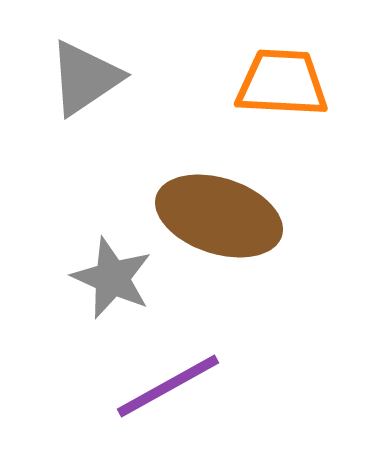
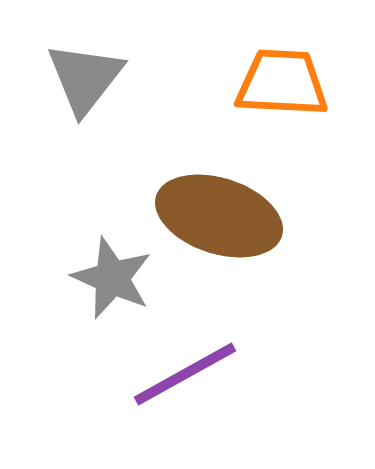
gray triangle: rotated 18 degrees counterclockwise
purple line: moved 17 px right, 12 px up
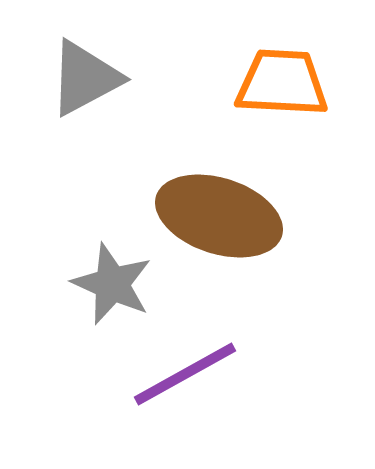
gray triangle: rotated 24 degrees clockwise
gray star: moved 6 px down
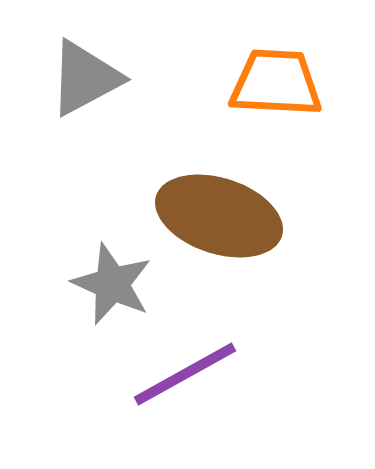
orange trapezoid: moved 6 px left
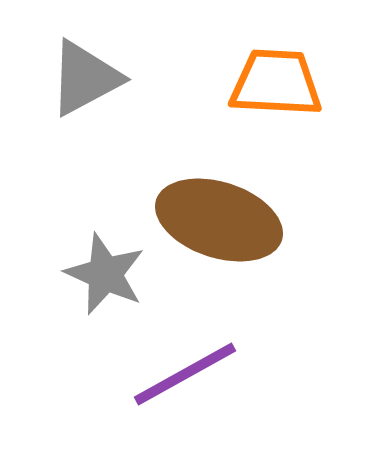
brown ellipse: moved 4 px down
gray star: moved 7 px left, 10 px up
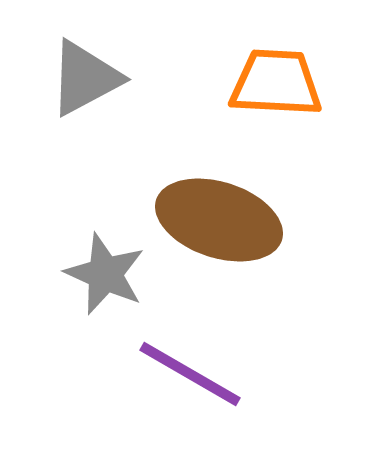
purple line: moved 5 px right; rotated 59 degrees clockwise
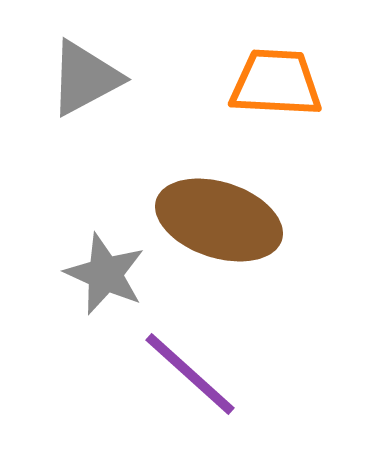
purple line: rotated 12 degrees clockwise
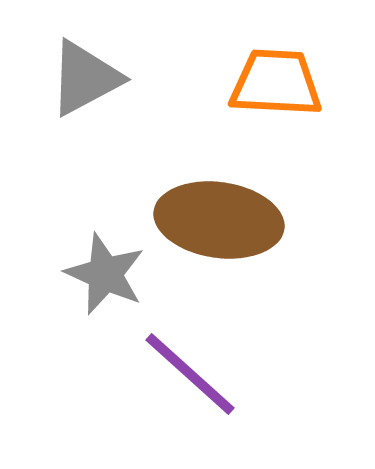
brown ellipse: rotated 10 degrees counterclockwise
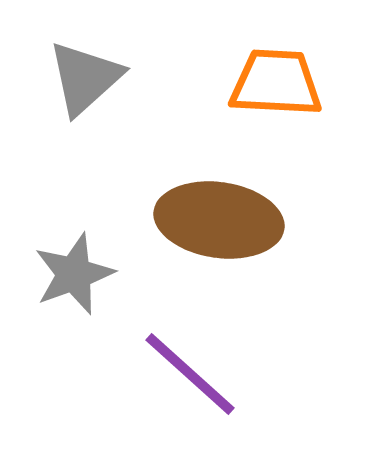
gray triangle: rotated 14 degrees counterclockwise
gray star: moved 31 px left; rotated 28 degrees clockwise
